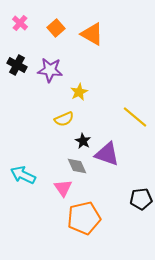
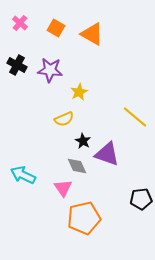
orange square: rotated 18 degrees counterclockwise
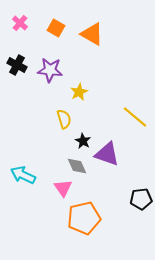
yellow semicircle: rotated 84 degrees counterclockwise
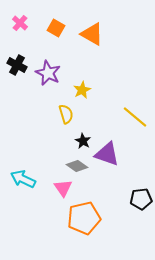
purple star: moved 2 px left, 3 px down; rotated 20 degrees clockwise
yellow star: moved 3 px right, 2 px up
yellow semicircle: moved 2 px right, 5 px up
gray diamond: rotated 30 degrees counterclockwise
cyan arrow: moved 4 px down
